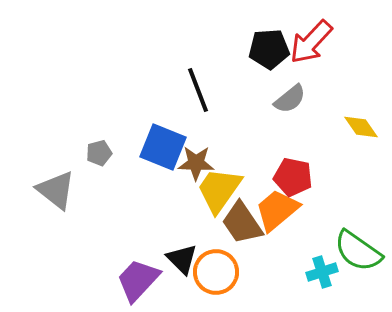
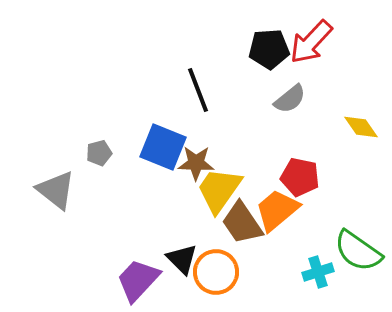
red pentagon: moved 7 px right
cyan cross: moved 4 px left
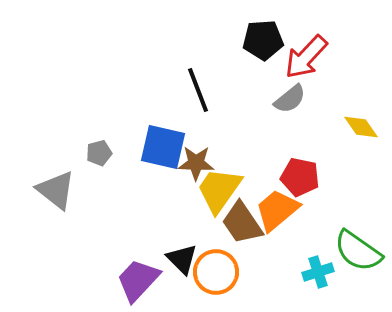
red arrow: moved 5 px left, 15 px down
black pentagon: moved 6 px left, 9 px up
blue square: rotated 9 degrees counterclockwise
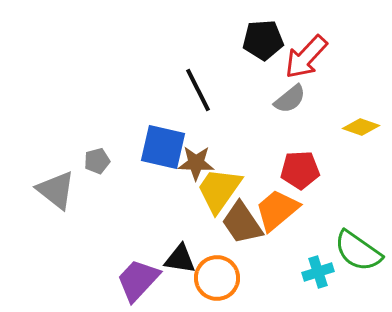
black line: rotated 6 degrees counterclockwise
yellow diamond: rotated 36 degrees counterclockwise
gray pentagon: moved 2 px left, 8 px down
red pentagon: moved 7 px up; rotated 15 degrees counterclockwise
black triangle: moved 2 px left; rotated 36 degrees counterclockwise
orange circle: moved 1 px right, 6 px down
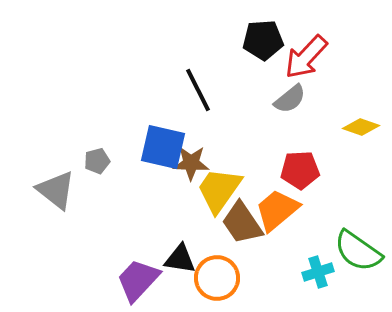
brown star: moved 5 px left
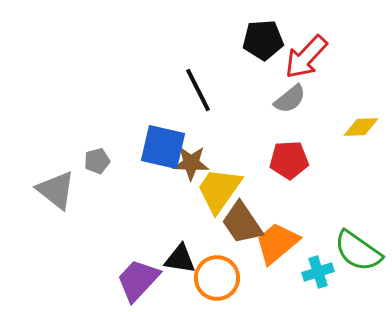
yellow diamond: rotated 21 degrees counterclockwise
red pentagon: moved 11 px left, 10 px up
orange trapezoid: moved 33 px down
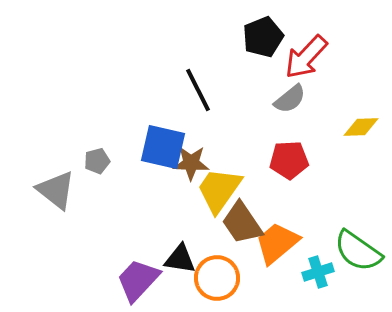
black pentagon: moved 3 px up; rotated 18 degrees counterclockwise
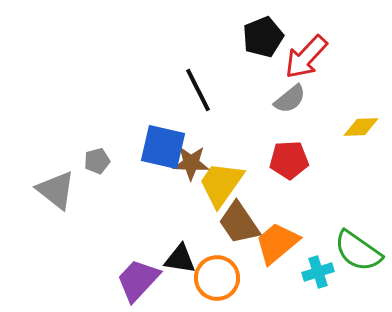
yellow trapezoid: moved 2 px right, 6 px up
brown trapezoid: moved 3 px left
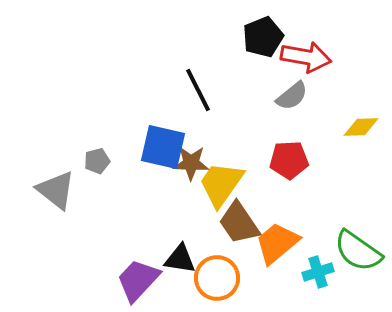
red arrow: rotated 123 degrees counterclockwise
gray semicircle: moved 2 px right, 3 px up
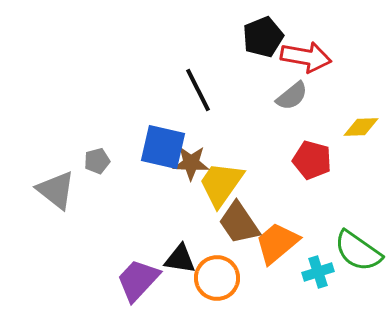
red pentagon: moved 23 px right; rotated 18 degrees clockwise
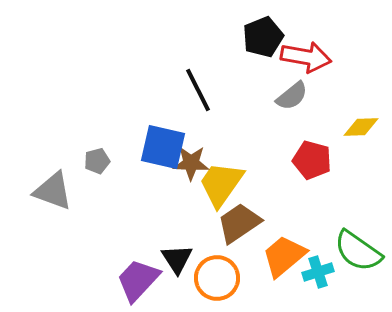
gray triangle: moved 3 px left, 1 px down; rotated 18 degrees counterclockwise
brown trapezoid: rotated 90 degrees clockwise
orange trapezoid: moved 7 px right, 13 px down
black triangle: moved 3 px left; rotated 48 degrees clockwise
